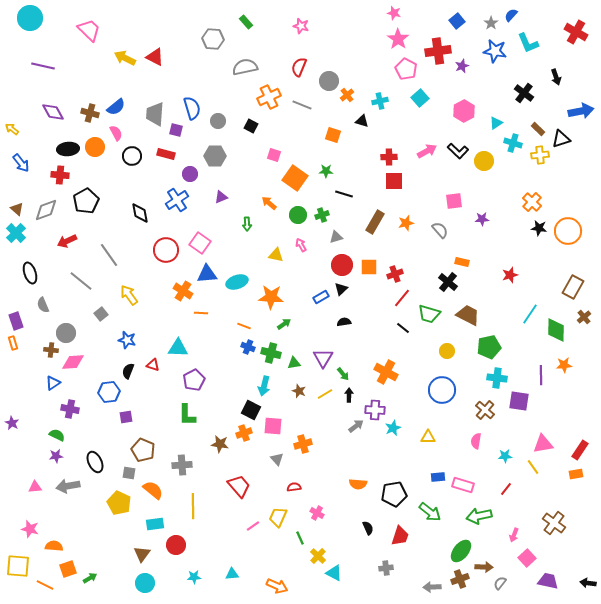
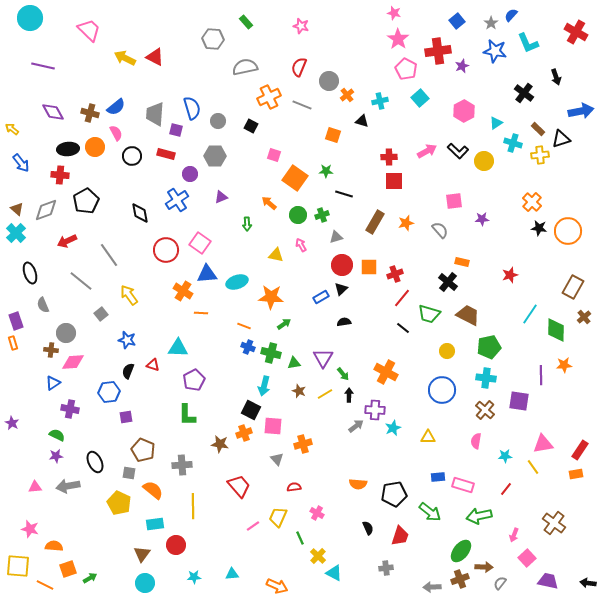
cyan cross at (497, 378): moved 11 px left
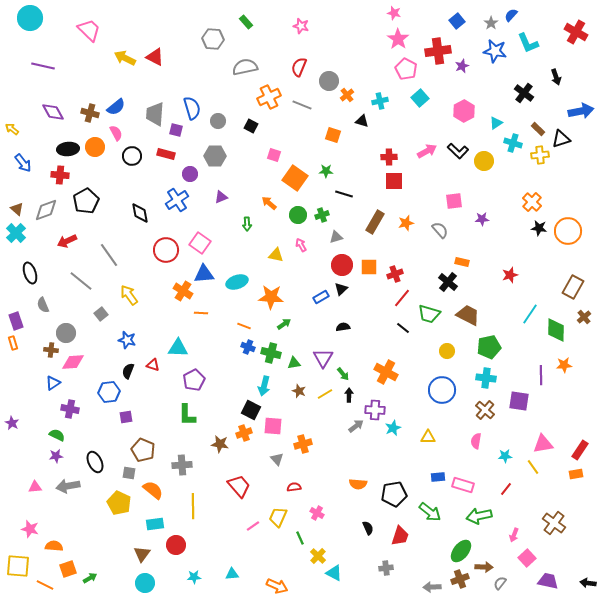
blue arrow at (21, 163): moved 2 px right
blue triangle at (207, 274): moved 3 px left
black semicircle at (344, 322): moved 1 px left, 5 px down
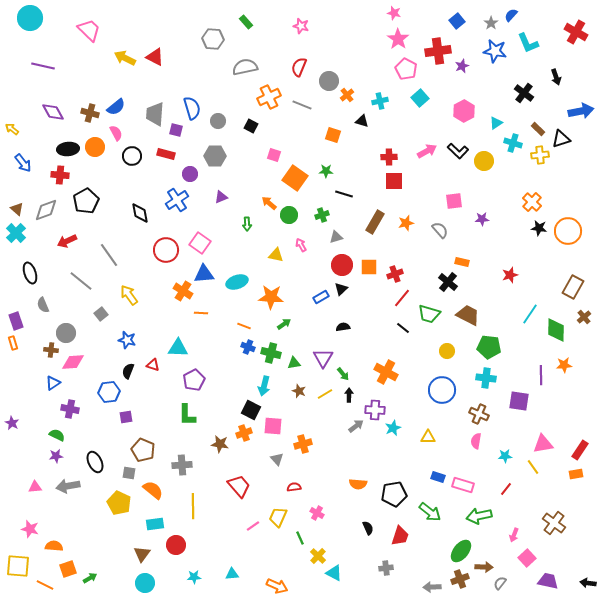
green circle at (298, 215): moved 9 px left
green pentagon at (489, 347): rotated 20 degrees clockwise
brown cross at (485, 410): moved 6 px left, 4 px down; rotated 18 degrees counterclockwise
blue rectangle at (438, 477): rotated 24 degrees clockwise
